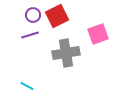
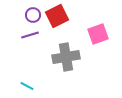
gray cross: moved 4 px down
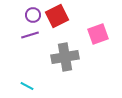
gray cross: moved 1 px left
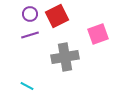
purple circle: moved 3 px left, 1 px up
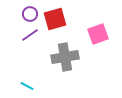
red square: moved 2 px left, 3 px down; rotated 10 degrees clockwise
purple line: rotated 18 degrees counterclockwise
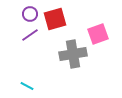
gray cross: moved 8 px right, 3 px up
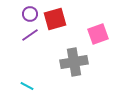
gray cross: moved 1 px right, 8 px down
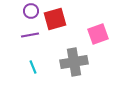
purple circle: moved 1 px right, 3 px up
purple line: rotated 24 degrees clockwise
cyan line: moved 6 px right, 19 px up; rotated 40 degrees clockwise
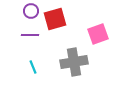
purple line: rotated 12 degrees clockwise
